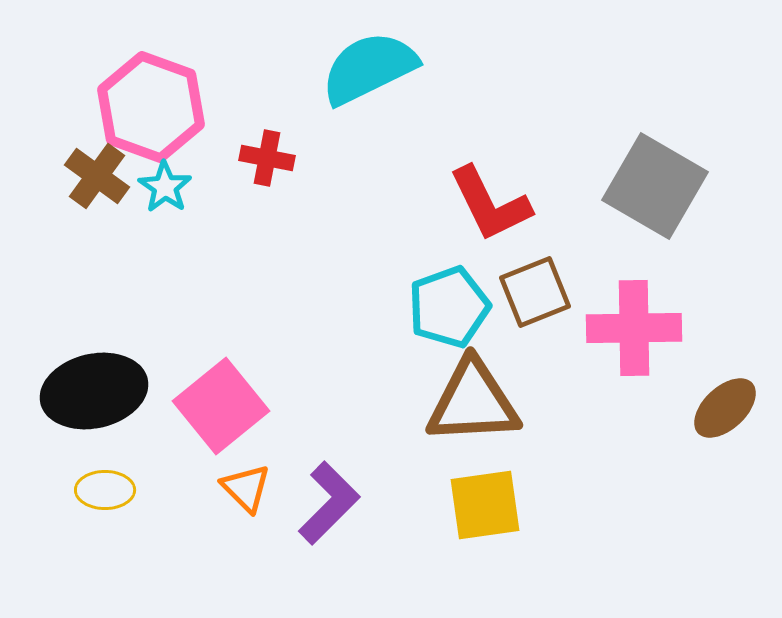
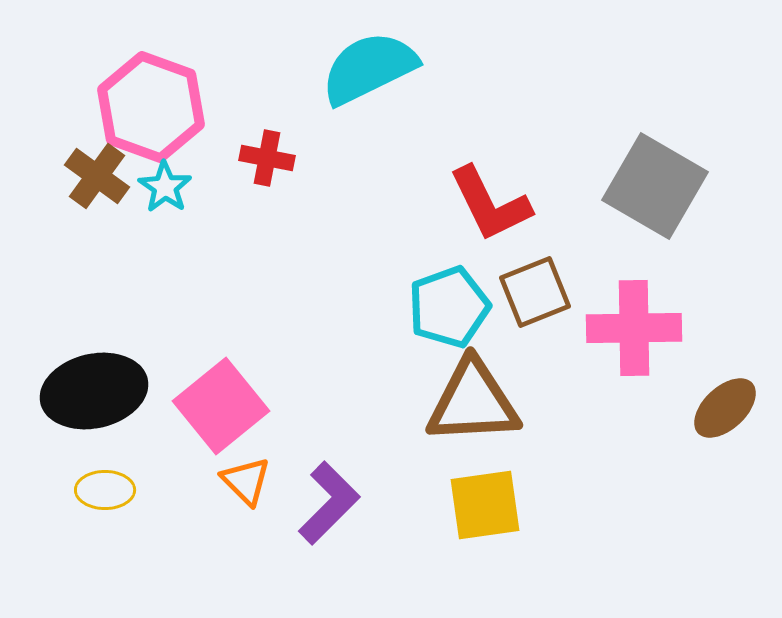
orange triangle: moved 7 px up
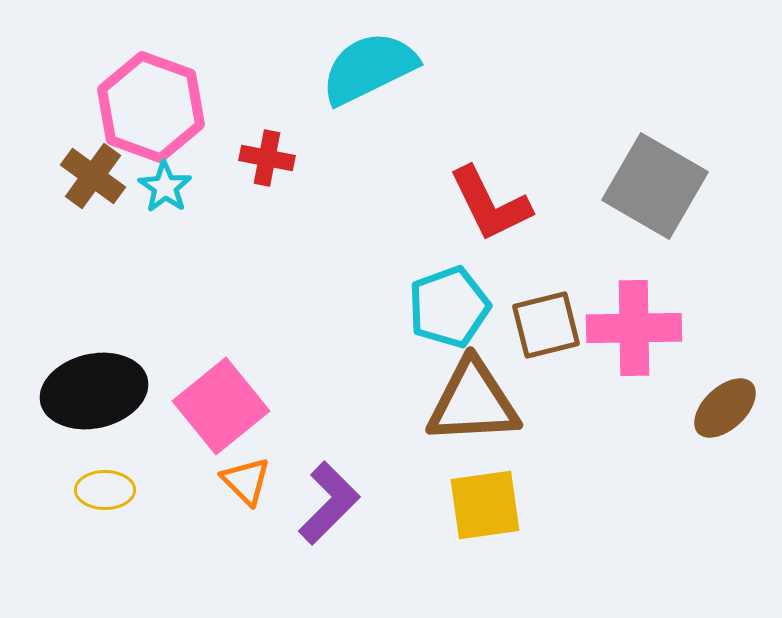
brown cross: moved 4 px left
brown square: moved 11 px right, 33 px down; rotated 8 degrees clockwise
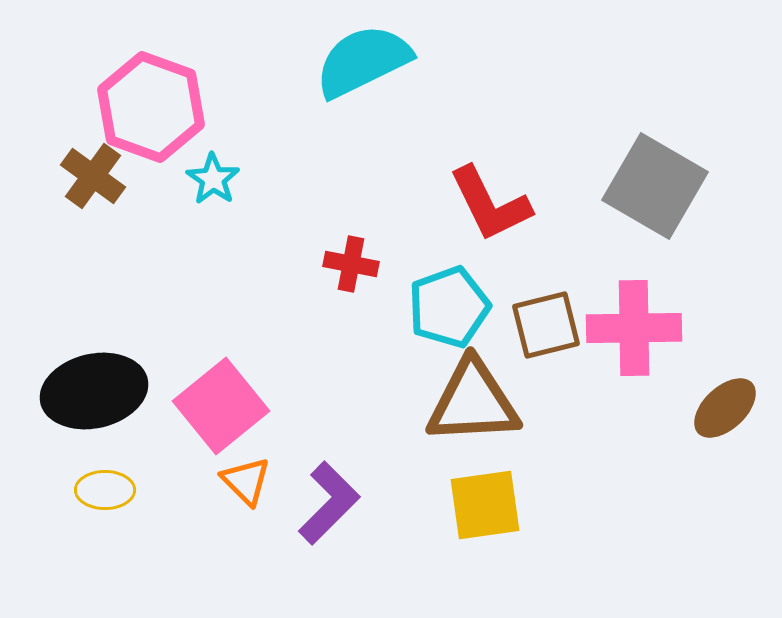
cyan semicircle: moved 6 px left, 7 px up
red cross: moved 84 px right, 106 px down
cyan star: moved 48 px right, 8 px up
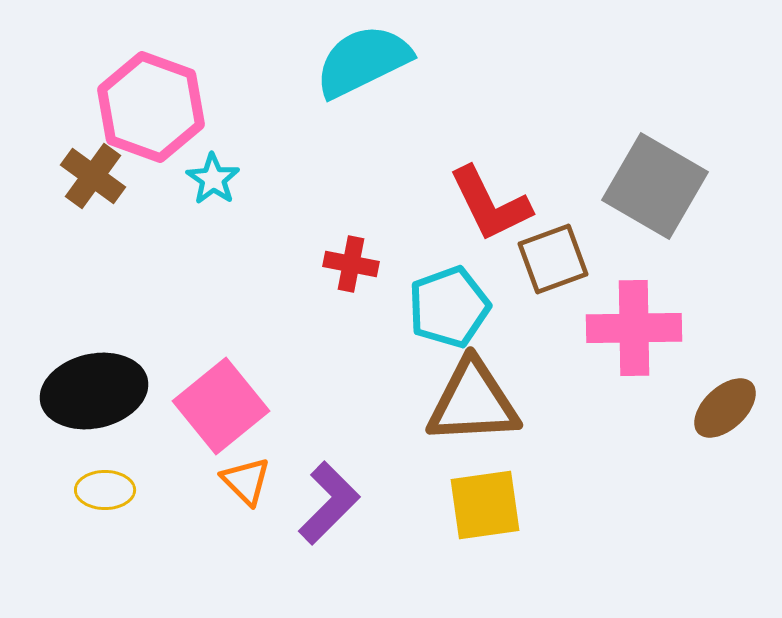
brown square: moved 7 px right, 66 px up; rotated 6 degrees counterclockwise
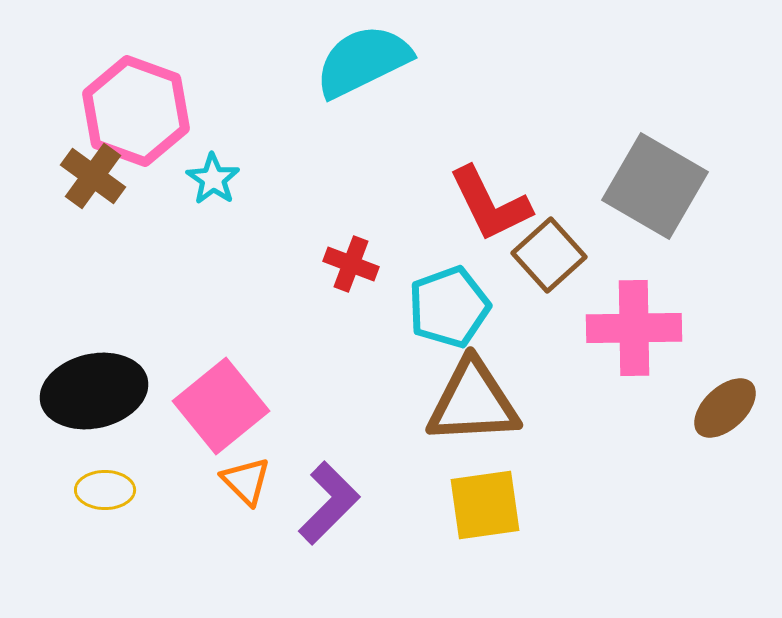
pink hexagon: moved 15 px left, 4 px down
brown square: moved 4 px left, 4 px up; rotated 22 degrees counterclockwise
red cross: rotated 10 degrees clockwise
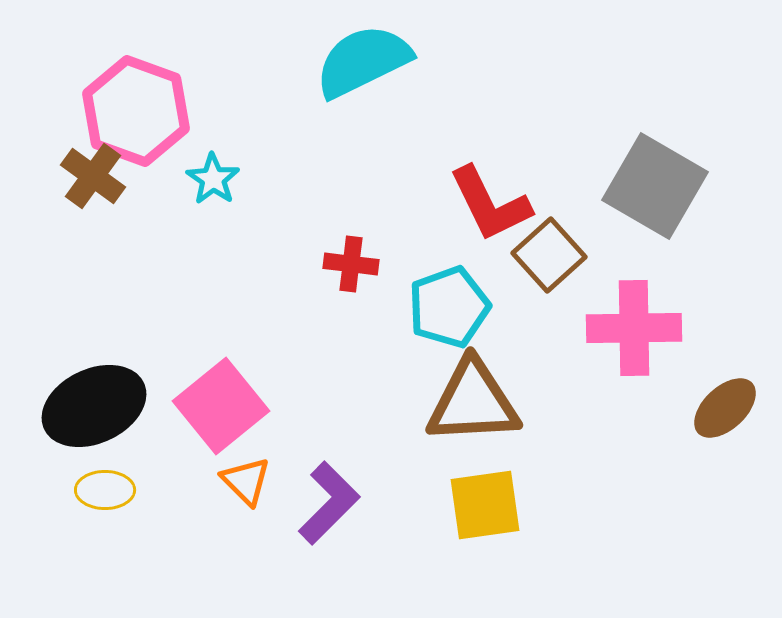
red cross: rotated 14 degrees counterclockwise
black ellipse: moved 15 px down; rotated 12 degrees counterclockwise
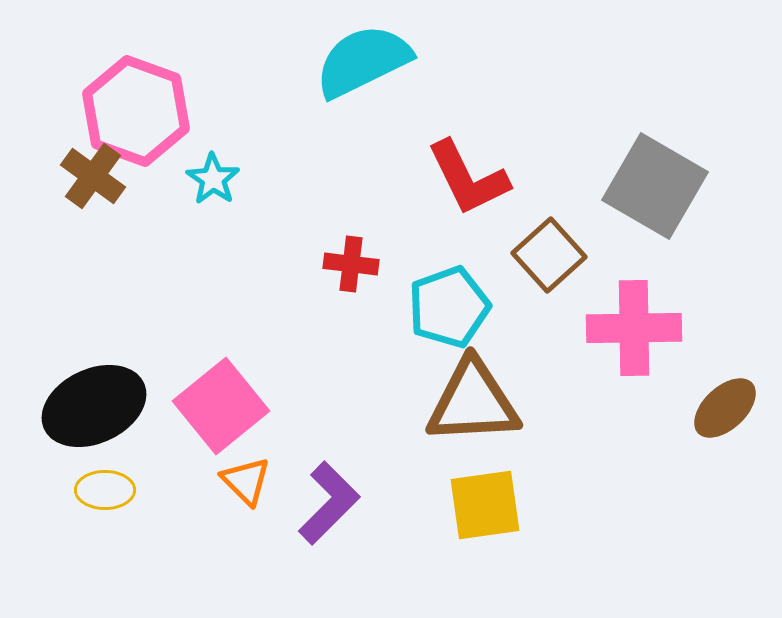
red L-shape: moved 22 px left, 26 px up
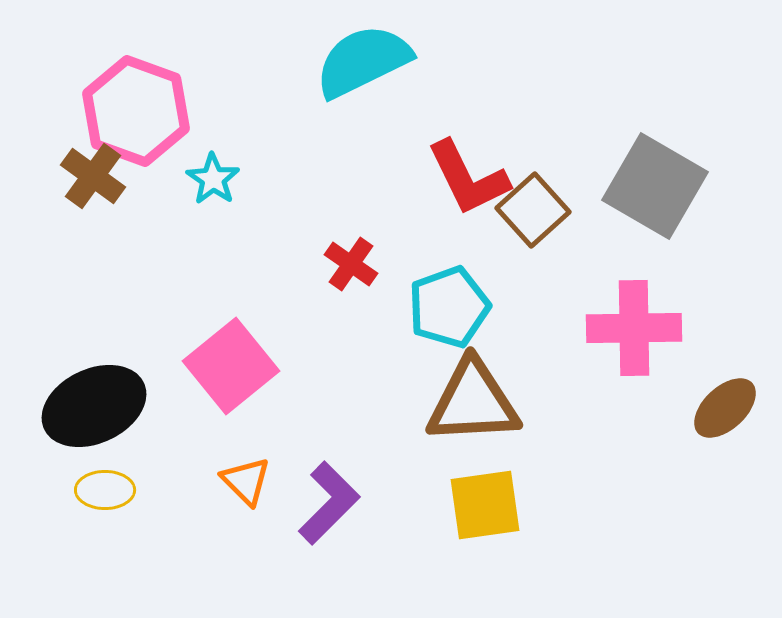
brown square: moved 16 px left, 45 px up
red cross: rotated 28 degrees clockwise
pink square: moved 10 px right, 40 px up
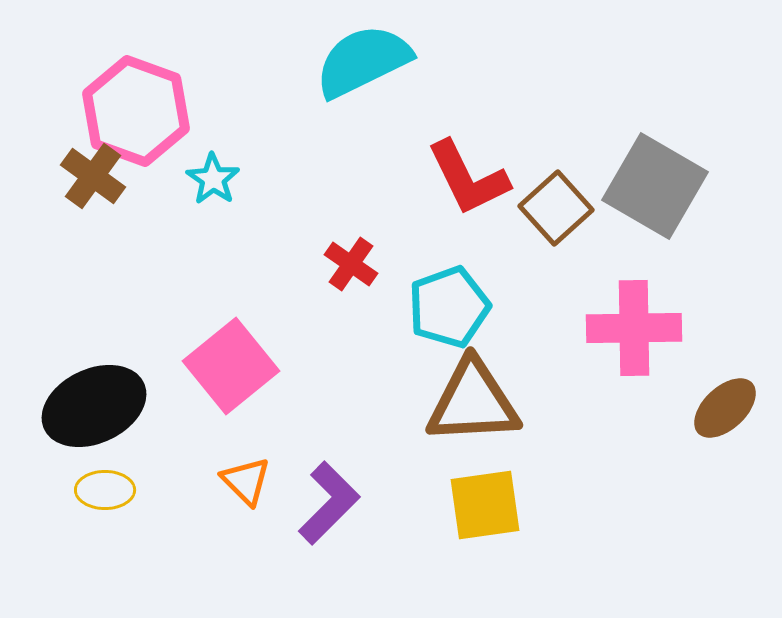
brown square: moved 23 px right, 2 px up
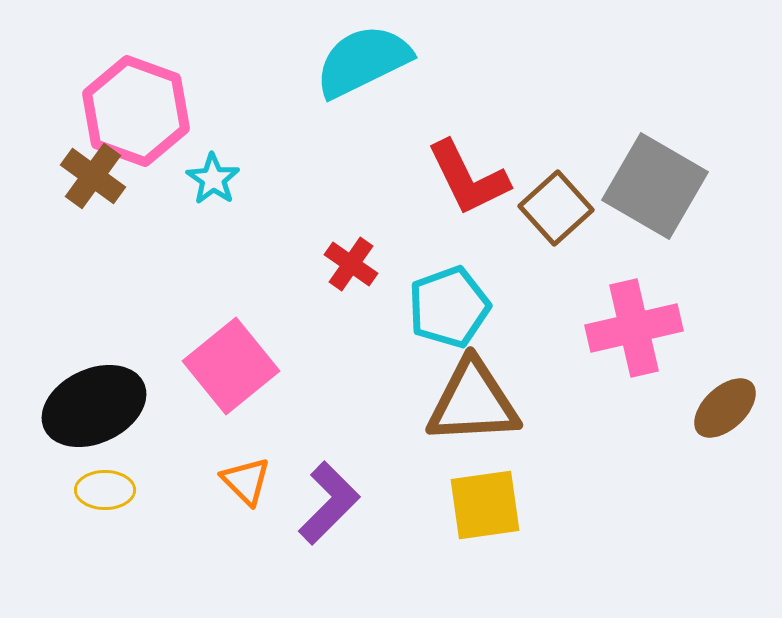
pink cross: rotated 12 degrees counterclockwise
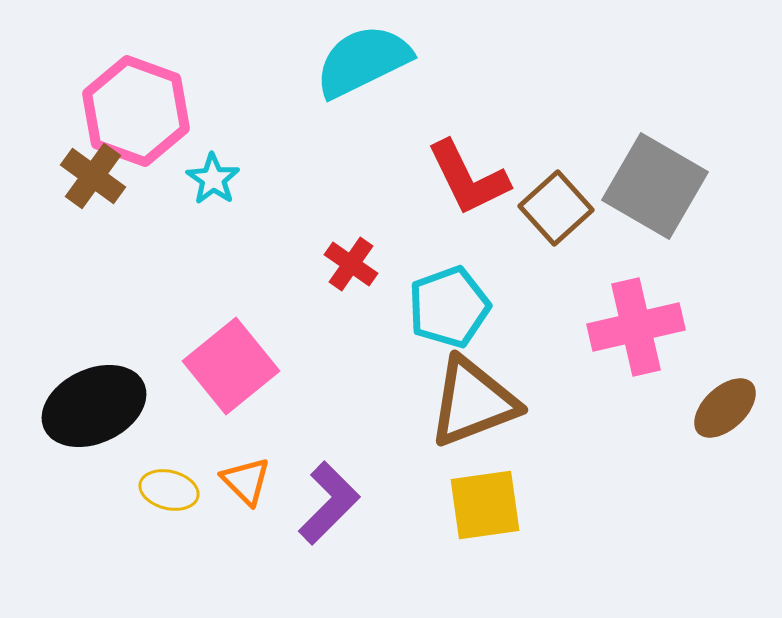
pink cross: moved 2 px right, 1 px up
brown triangle: rotated 18 degrees counterclockwise
yellow ellipse: moved 64 px right; rotated 14 degrees clockwise
